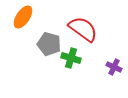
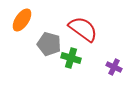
orange ellipse: moved 1 px left, 3 px down
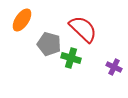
red semicircle: rotated 8 degrees clockwise
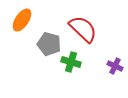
green cross: moved 4 px down
purple cross: moved 1 px right, 1 px up
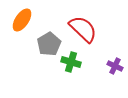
gray pentagon: rotated 25 degrees clockwise
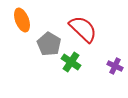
orange ellipse: rotated 55 degrees counterclockwise
gray pentagon: rotated 10 degrees counterclockwise
green cross: rotated 18 degrees clockwise
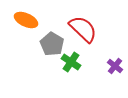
orange ellipse: moved 4 px right; rotated 45 degrees counterclockwise
gray pentagon: moved 3 px right
purple cross: rotated 14 degrees clockwise
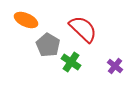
gray pentagon: moved 4 px left, 1 px down
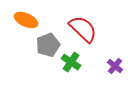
gray pentagon: rotated 20 degrees clockwise
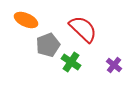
purple cross: moved 1 px left, 1 px up
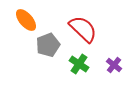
orange ellipse: rotated 25 degrees clockwise
green cross: moved 8 px right, 2 px down
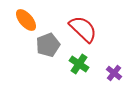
purple cross: moved 8 px down
